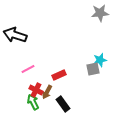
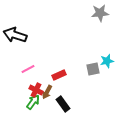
cyan star: moved 7 px right, 1 px down
green arrow: rotated 63 degrees clockwise
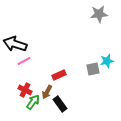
gray star: moved 1 px left, 1 px down
black arrow: moved 9 px down
pink line: moved 4 px left, 8 px up
red cross: moved 11 px left
black rectangle: moved 3 px left
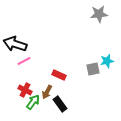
red rectangle: rotated 48 degrees clockwise
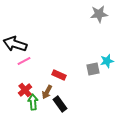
red cross: rotated 24 degrees clockwise
green arrow: rotated 42 degrees counterclockwise
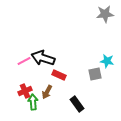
gray star: moved 6 px right
black arrow: moved 28 px right, 14 px down
cyan star: rotated 24 degrees clockwise
gray square: moved 2 px right, 5 px down
red cross: moved 1 px down; rotated 16 degrees clockwise
black rectangle: moved 17 px right
